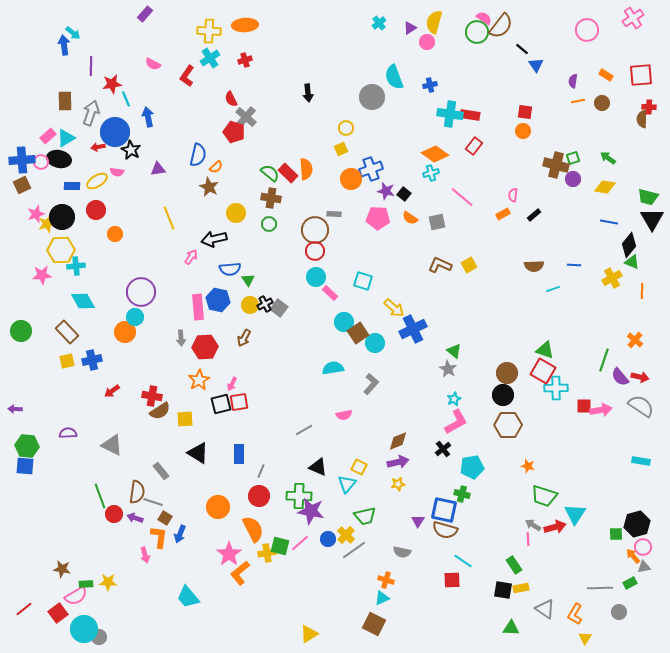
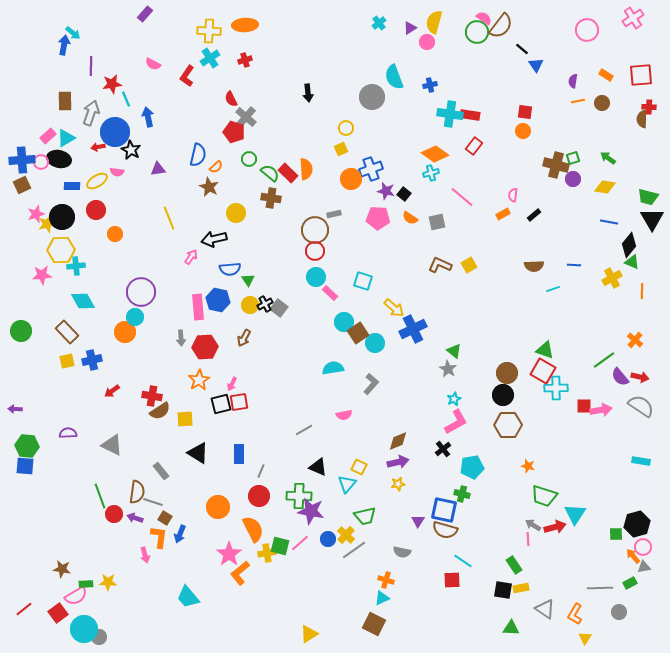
blue arrow at (64, 45): rotated 18 degrees clockwise
gray rectangle at (334, 214): rotated 16 degrees counterclockwise
green circle at (269, 224): moved 20 px left, 65 px up
green line at (604, 360): rotated 35 degrees clockwise
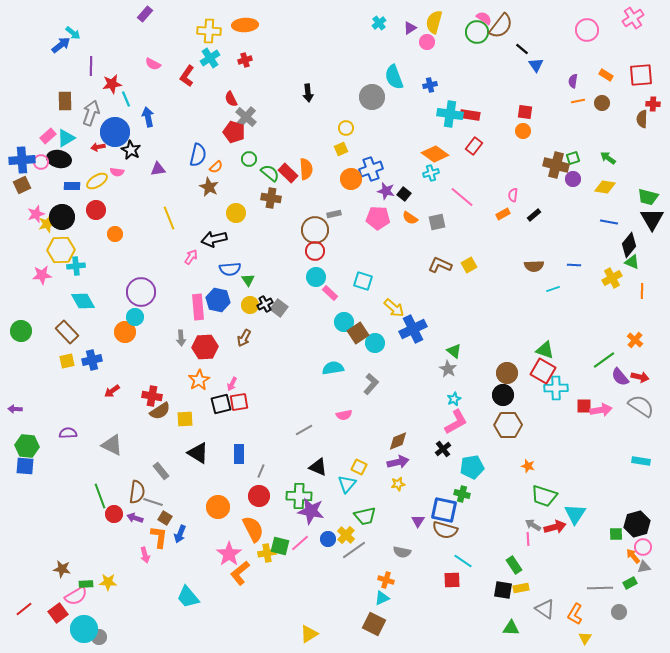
blue arrow at (64, 45): moved 3 px left; rotated 42 degrees clockwise
red cross at (649, 107): moved 4 px right, 3 px up
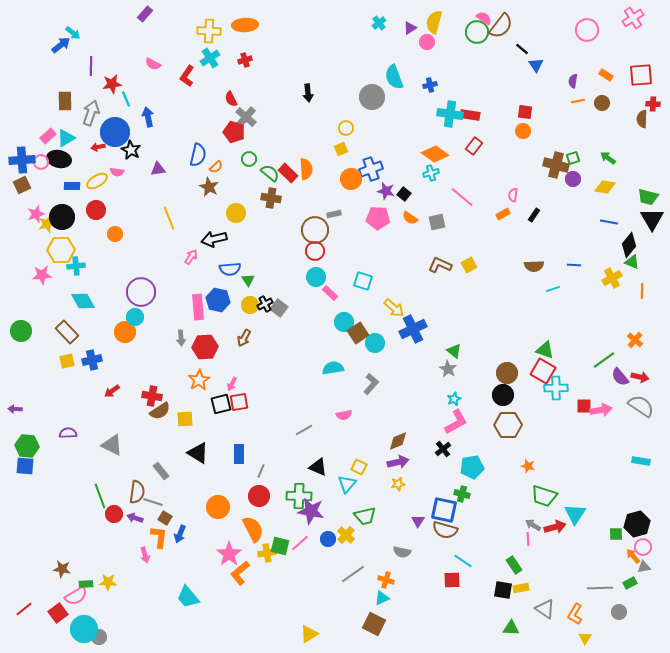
black rectangle at (534, 215): rotated 16 degrees counterclockwise
gray line at (354, 550): moved 1 px left, 24 px down
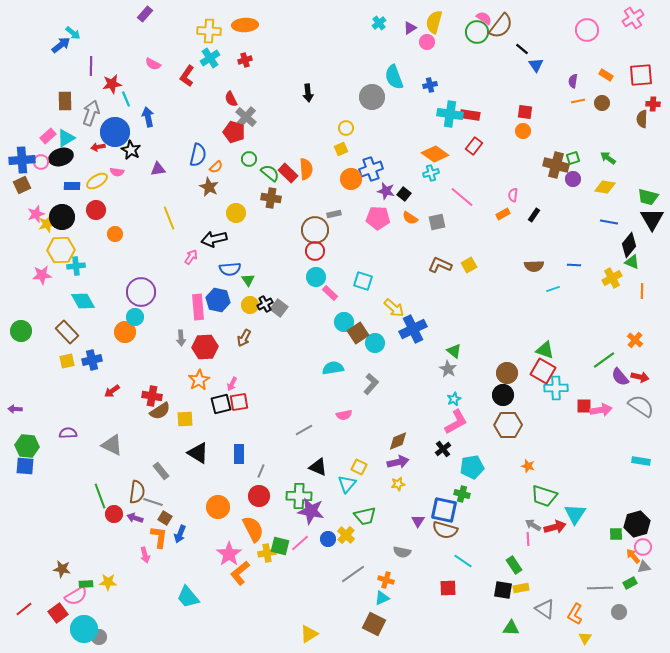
black ellipse at (59, 159): moved 2 px right, 2 px up; rotated 30 degrees counterclockwise
red square at (452, 580): moved 4 px left, 8 px down
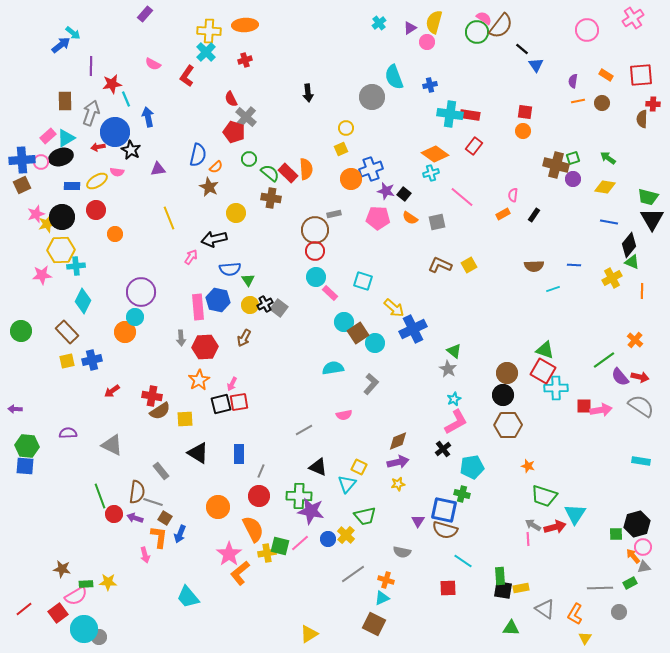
cyan cross at (210, 58): moved 4 px left, 6 px up; rotated 12 degrees counterclockwise
cyan diamond at (83, 301): rotated 55 degrees clockwise
green rectangle at (514, 565): moved 14 px left, 11 px down; rotated 30 degrees clockwise
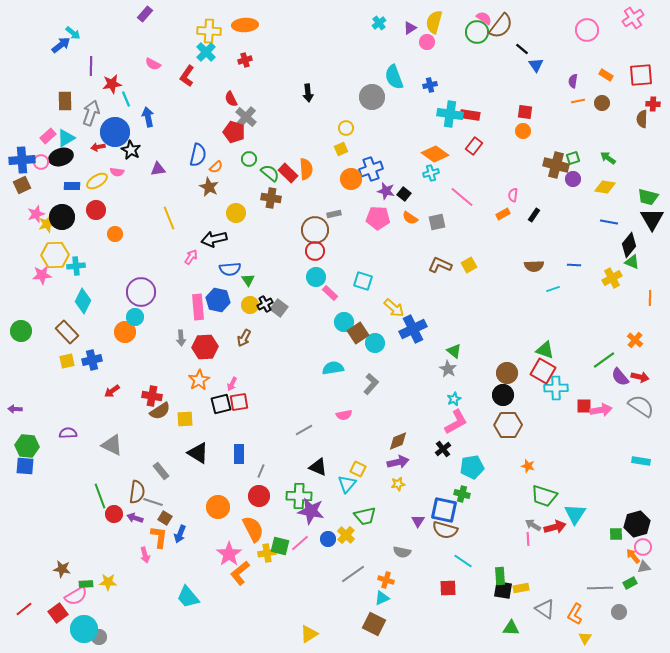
yellow hexagon at (61, 250): moved 6 px left, 5 px down
orange line at (642, 291): moved 8 px right, 7 px down
yellow square at (359, 467): moved 1 px left, 2 px down
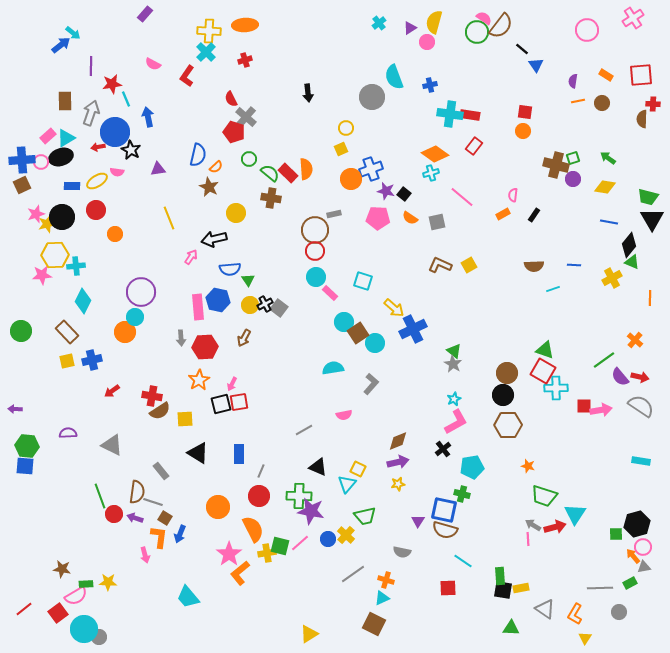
gray star at (448, 369): moved 5 px right, 5 px up
